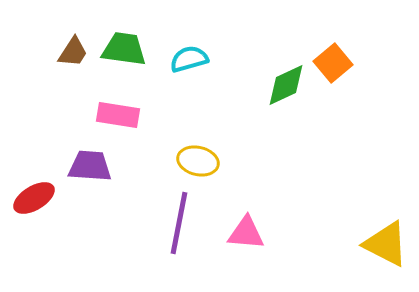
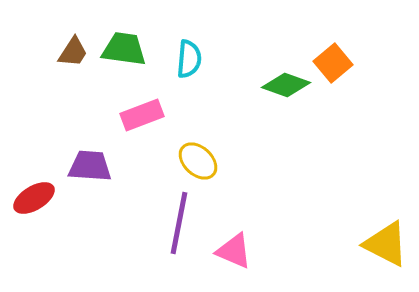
cyan semicircle: rotated 111 degrees clockwise
green diamond: rotated 45 degrees clockwise
pink rectangle: moved 24 px right; rotated 30 degrees counterclockwise
yellow ellipse: rotated 30 degrees clockwise
pink triangle: moved 12 px left, 18 px down; rotated 18 degrees clockwise
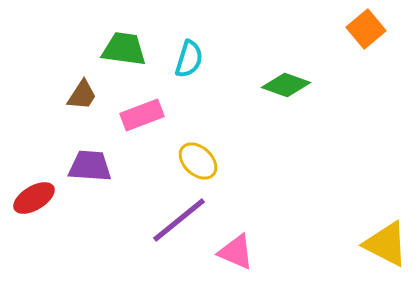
brown trapezoid: moved 9 px right, 43 px down
cyan semicircle: rotated 12 degrees clockwise
orange square: moved 33 px right, 34 px up
purple line: moved 3 px up; rotated 40 degrees clockwise
pink triangle: moved 2 px right, 1 px down
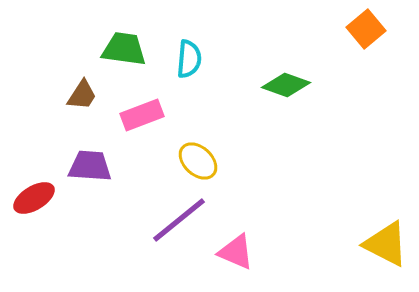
cyan semicircle: rotated 12 degrees counterclockwise
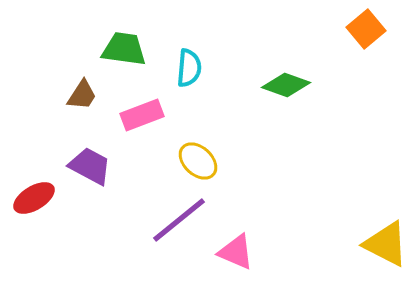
cyan semicircle: moved 9 px down
purple trapezoid: rotated 24 degrees clockwise
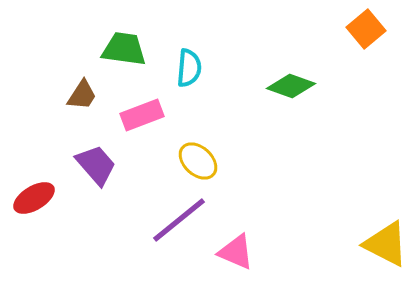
green diamond: moved 5 px right, 1 px down
purple trapezoid: moved 6 px right, 1 px up; rotated 21 degrees clockwise
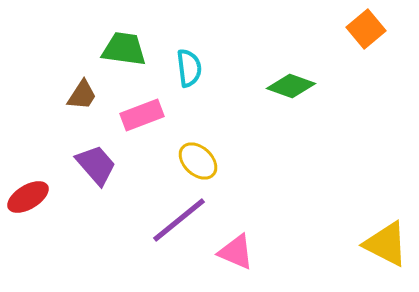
cyan semicircle: rotated 12 degrees counterclockwise
red ellipse: moved 6 px left, 1 px up
